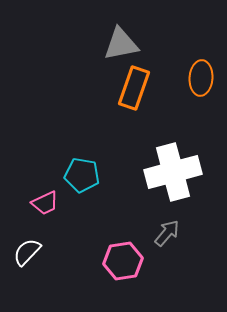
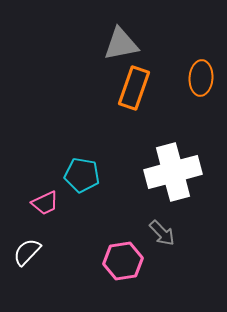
gray arrow: moved 5 px left; rotated 96 degrees clockwise
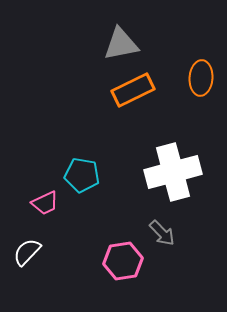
orange rectangle: moved 1 px left, 2 px down; rotated 45 degrees clockwise
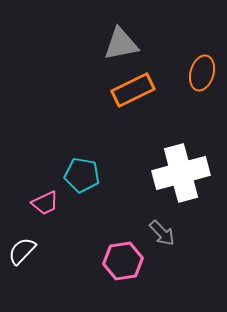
orange ellipse: moved 1 px right, 5 px up; rotated 12 degrees clockwise
white cross: moved 8 px right, 1 px down
white semicircle: moved 5 px left, 1 px up
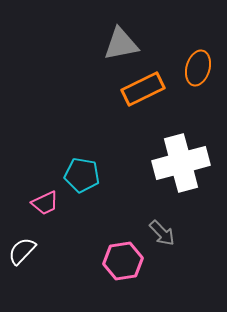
orange ellipse: moved 4 px left, 5 px up
orange rectangle: moved 10 px right, 1 px up
white cross: moved 10 px up
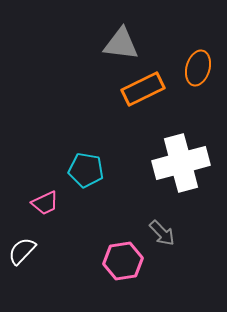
gray triangle: rotated 18 degrees clockwise
cyan pentagon: moved 4 px right, 5 px up
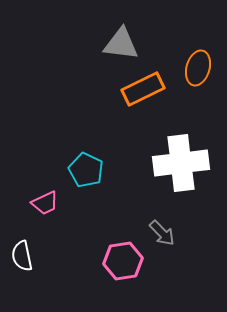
white cross: rotated 8 degrees clockwise
cyan pentagon: rotated 16 degrees clockwise
white semicircle: moved 5 px down; rotated 56 degrees counterclockwise
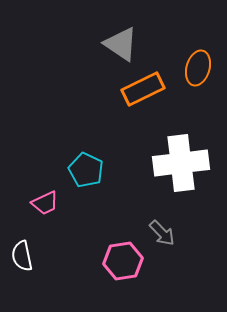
gray triangle: rotated 27 degrees clockwise
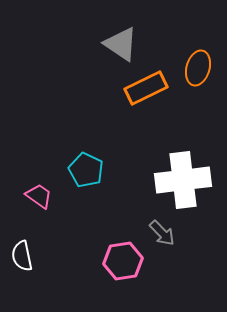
orange rectangle: moved 3 px right, 1 px up
white cross: moved 2 px right, 17 px down
pink trapezoid: moved 6 px left, 7 px up; rotated 120 degrees counterclockwise
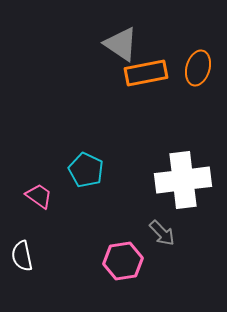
orange rectangle: moved 15 px up; rotated 15 degrees clockwise
